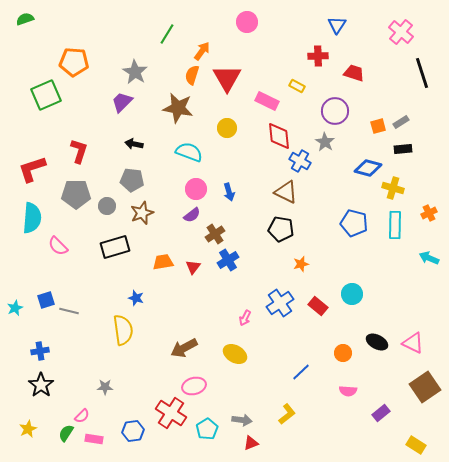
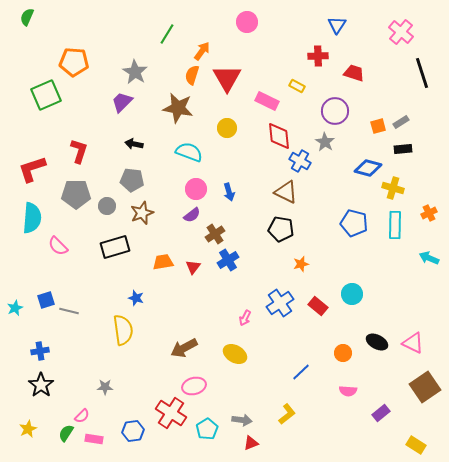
green semicircle at (25, 19): moved 2 px right, 2 px up; rotated 48 degrees counterclockwise
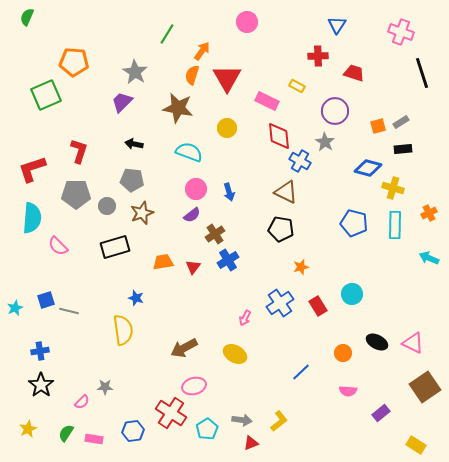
pink cross at (401, 32): rotated 20 degrees counterclockwise
orange star at (301, 264): moved 3 px down
red rectangle at (318, 306): rotated 18 degrees clockwise
yellow L-shape at (287, 414): moved 8 px left, 7 px down
pink semicircle at (82, 416): moved 14 px up
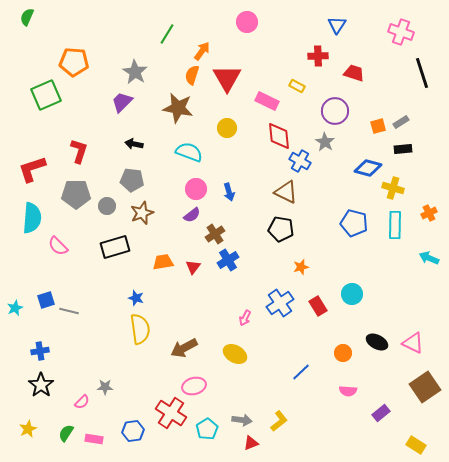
yellow semicircle at (123, 330): moved 17 px right, 1 px up
